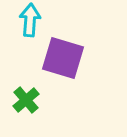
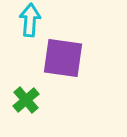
purple square: rotated 9 degrees counterclockwise
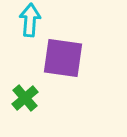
green cross: moved 1 px left, 2 px up
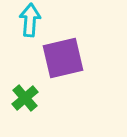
purple square: rotated 21 degrees counterclockwise
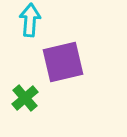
purple square: moved 4 px down
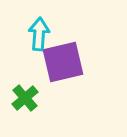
cyan arrow: moved 9 px right, 14 px down
